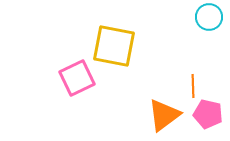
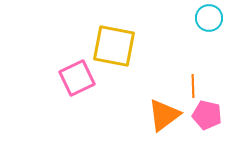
cyan circle: moved 1 px down
pink pentagon: moved 1 px left, 1 px down
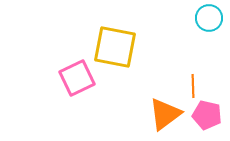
yellow square: moved 1 px right, 1 px down
orange triangle: moved 1 px right, 1 px up
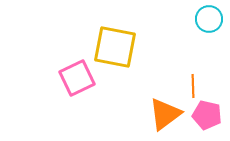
cyan circle: moved 1 px down
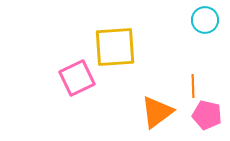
cyan circle: moved 4 px left, 1 px down
yellow square: rotated 15 degrees counterclockwise
orange triangle: moved 8 px left, 2 px up
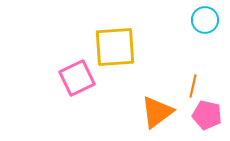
orange line: rotated 15 degrees clockwise
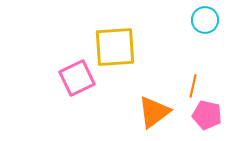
orange triangle: moved 3 px left
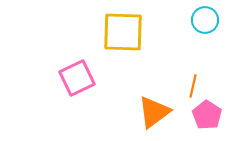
yellow square: moved 8 px right, 15 px up; rotated 6 degrees clockwise
pink pentagon: rotated 20 degrees clockwise
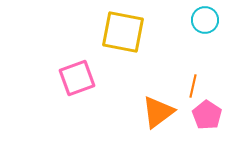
yellow square: rotated 9 degrees clockwise
pink square: rotated 6 degrees clockwise
orange triangle: moved 4 px right
